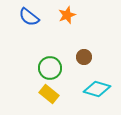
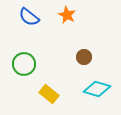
orange star: rotated 24 degrees counterclockwise
green circle: moved 26 px left, 4 px up
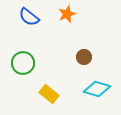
orange star: moved 1 px up; rotated 24 degrees clockwise
green circle: moved 1 px left, 1 px up
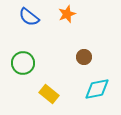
cyan diamond: rotated 28 degrees counterclockwise
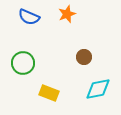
blue semicircle: rotated 15 degrees counterclockwise
cyan diamond: moved 1 px right
yellow rectangle: moved 1 px up; rotated 18 degrees counterclockwise
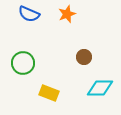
blue semicircle: moved 3 px up
cyan diamond: moved 2 px right, 1 px up; rotated 12 degrees clockwise
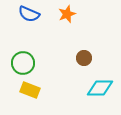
brown circle: moved 1 px down
yellow rectangle: moved 19 px left, 3 px up
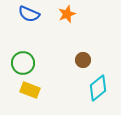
brown circle: moved 1 px left, 2 px down
cyan diamond: moved 2 px left; rotated 40 degrees counterclockwise
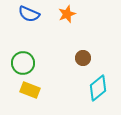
brown circle: moved 2 px up
